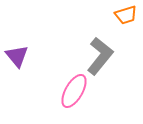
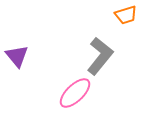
pink ellipse: moved 1 px right, 2 px down; rotated 16 degrees clockwise
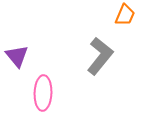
orange trapezoid: moved 1 px left; rotated 50 degrees counterclockwise
pink ellipse: moved 32 px left; rotated 44 degrees counterclockwise
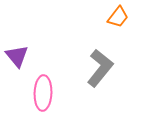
orange trapezoid: moved 7 px left, 2 px down; rotated 15 degrees clockwise
gray L-shape: moved 12 px down
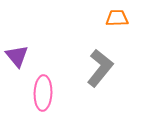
orange trapezoid: moved 1 px left, 1 px down; rotated 130 degrees counterclockwise
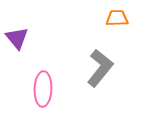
purple triangle: moved 18 px up
pink ellipse: moved 4 px up
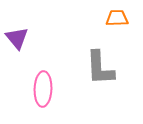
gray L-shape: rotated 138 degrees clockwise
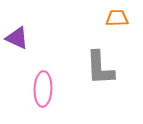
purple triangle: rotated 25 degrees counterclockwise
